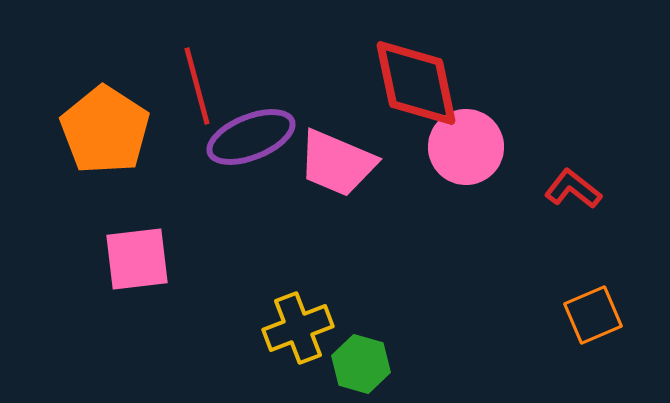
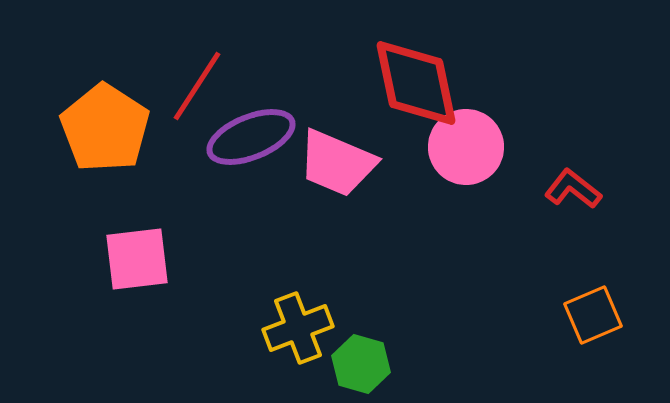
red line: rotated 48 degrees clockwise
orange pentagon: moved 2 px up
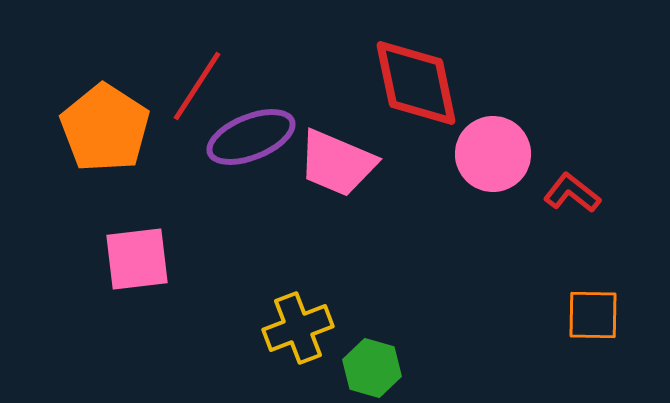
pink circle: moved 27 px right, 7 px down
red L-shape: moved 1 px left, 4 px down
orange square: rotated 24 degrees clockwise
green hexagon: moved 11 px right, 4 px down
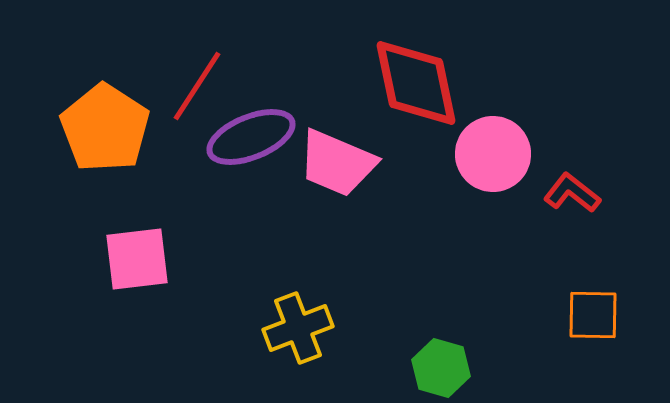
green hexagon: moved 69 px right
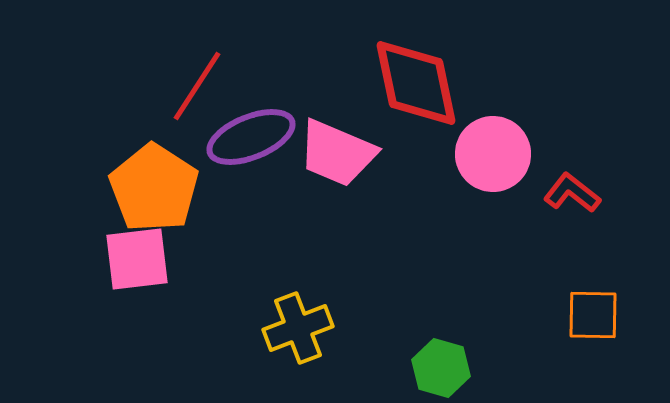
orange pentagon: moved 49 px right, 60 px down
pink trapezoid: moved 10 px up
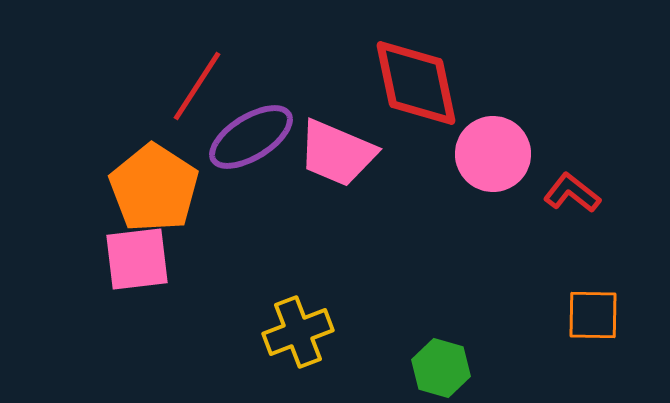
purple ellipse: rotated 10 degrees counterclockwise
yellow cross: moved 4 px down
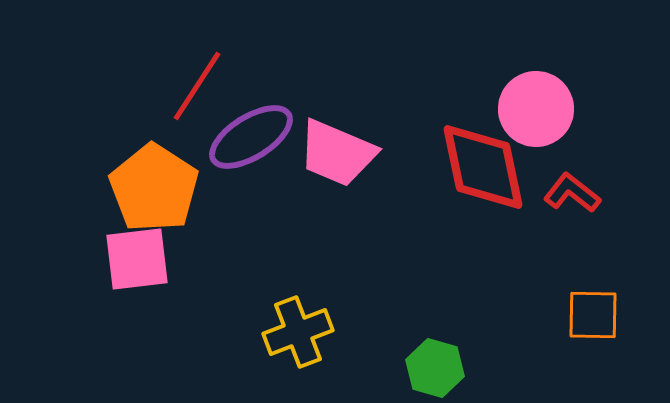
red diamond: moved 67 px right, 84 px down
pink circle: moved 43 px right, 45 px up
green hexagon: moved 6 px left
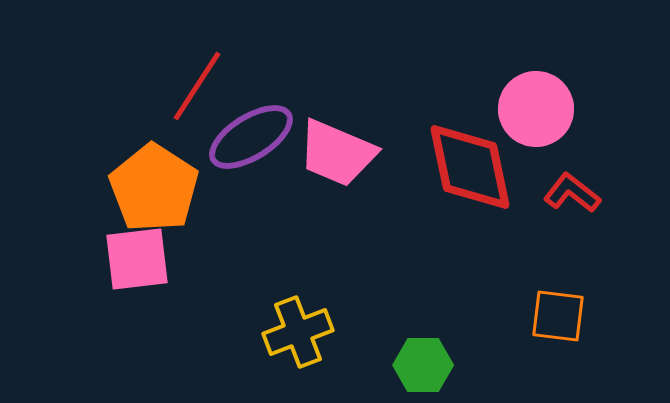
red diamond: moved 13 px left
orange square: moved 35 px left, 1 px down; rotated 6 degrees clockwise
green hexagon: moved 12 px left, 3 px up; rotated 16 degrees counterclockwise
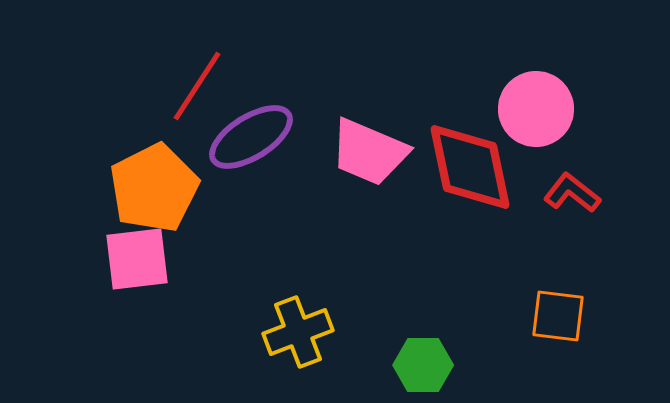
pink trapezoid: moved 32 px right, 1 px up
orange pentagon: rotated 12 degrees clockwise
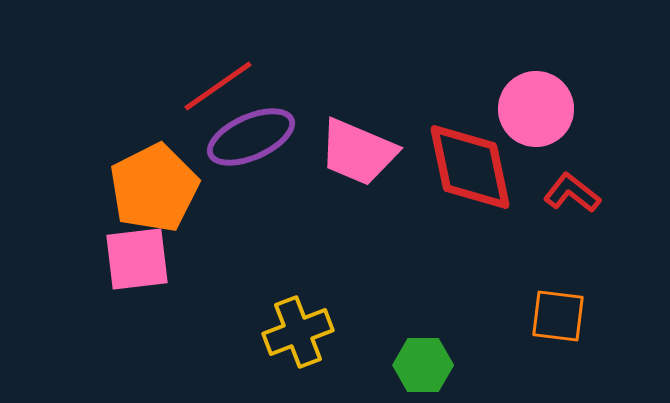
red line: moved 21 px right; rotated 22 degrees clockwise
purple ellipse: rotated 8 degrees clockwise
pink trapezoid: moved 11 px left
